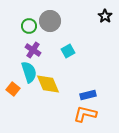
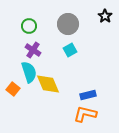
gray circle: moved 18 px right, 3 px down
cyan square: moved 2 px right, 1 px up
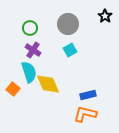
green circle: moved 1 px right, 2 px down
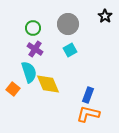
green circle: moved 3 px right
purple cross: moved 2 px right, 1 px up
blue rectangle: rotated 56 degrees counterclockwise
orange L-shape: moved 3 px right
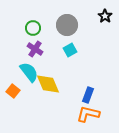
gray circle: moved 1 px left, 1 px down
cyan semicircle: rotated 20 degrees counterclockwise
orange square: moved 2 px down
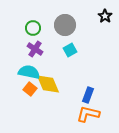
gray circle: moved 2 px left
cyan semicircle: rotated 40 degrees counterclockwise
orange square: moved 17 px right, 2 px up
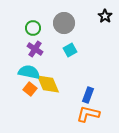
gray circle: moved 1 px left, 2 px up
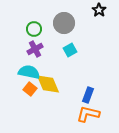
black star: moved 6 px left, 6 px up
green circle: moved 1 px right, 1 px down
purple cross: rotated 28 degrees clockwise
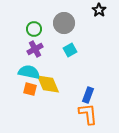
orange square: rotated 24 degrees counterclockwise
orange L-shape: rotated 70 degrees clockwise
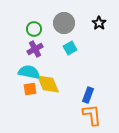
black star: moved 13 px down
cyan square: moved 2 px up
orange square: rotated 24 degrees counterclockwise
orange L-shape: moved 4 px right, 1 px down
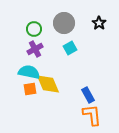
blue rectangle: rotated 49 degrees counterclockwise
